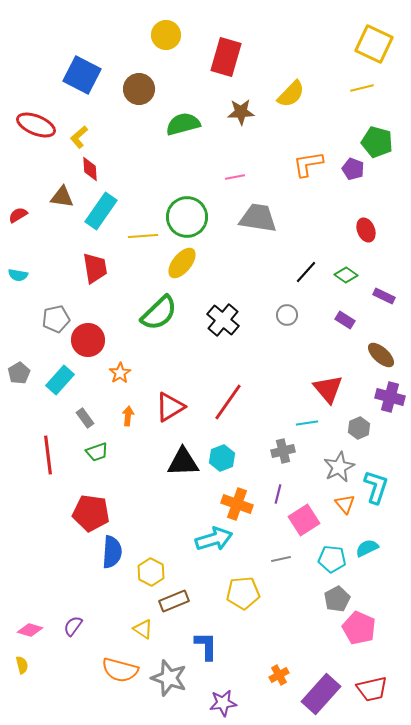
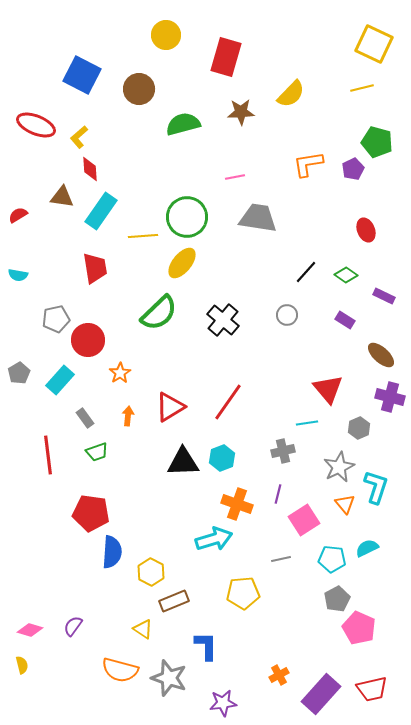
purple pentagon at (353, 169): rotated 25 degrees clockwise
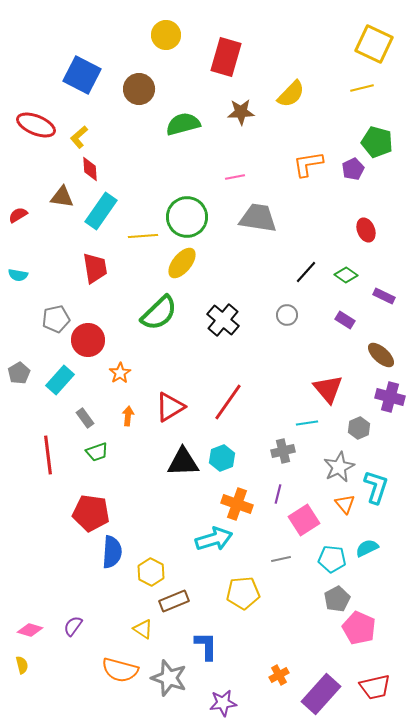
red trapezoid at (372, 689): moved 3 px right, 2 px up
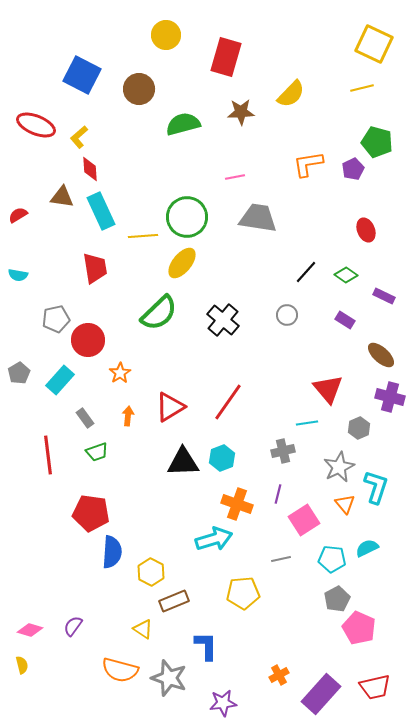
cyan rectangle at (101, 211): rotated 60 degrees counterclockwise
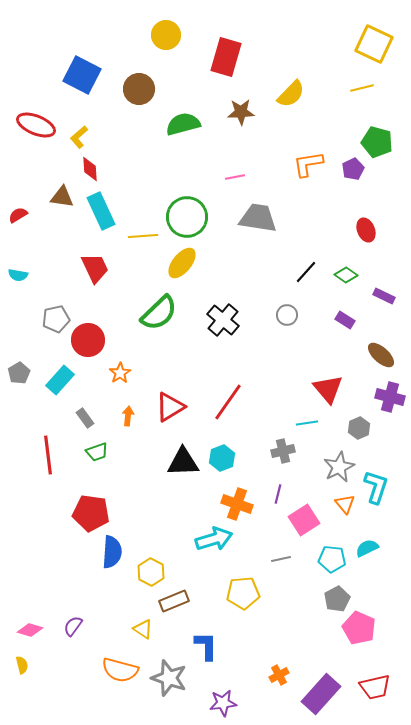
red trapezoid at (95, 268): rotated 16 degrees counterclockwise
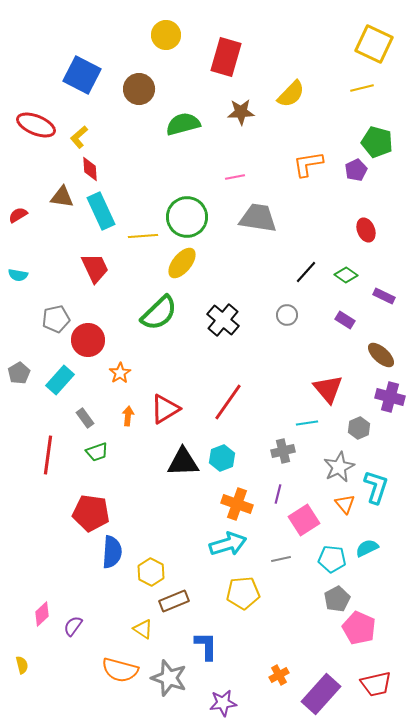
purple pentagon at (353, 169): moved 3 px right, 1 px down
red triangle at (170, 407): moved 5 px left, 2 px down
red line at (48, 455): rotated 15 degrees clockwise
cyan arrow at (214, 539): moved 14 px right, 5 px down
pink diamond at (30, 630): moved 12 px right, 16 px up; rotated 60 degrees counterclockwise
red trapezoid at (375, 687): moved 1 px right, 3 px up
